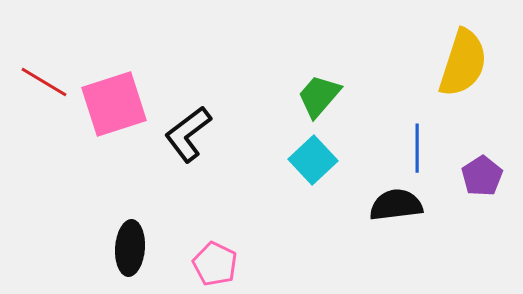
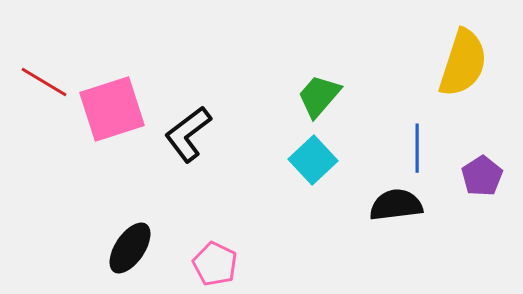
pink square: moved 2 px left, 5 px down
black ellipse: rotated 30 degrees clockwise
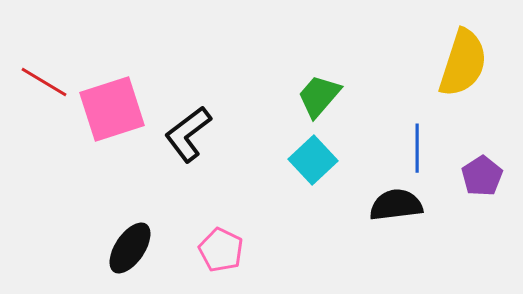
pink pentagon: moved 6 px right, 14 px up
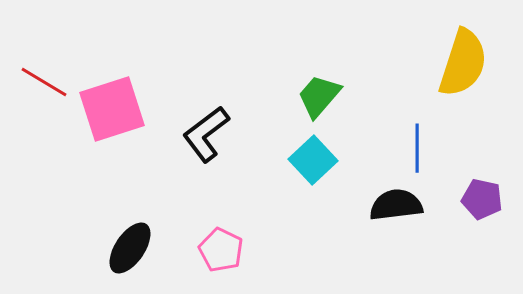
black L-shape: moved 18 px right
purple pentagon: moved 23 px down; rotated 27 degrees counterclockwise
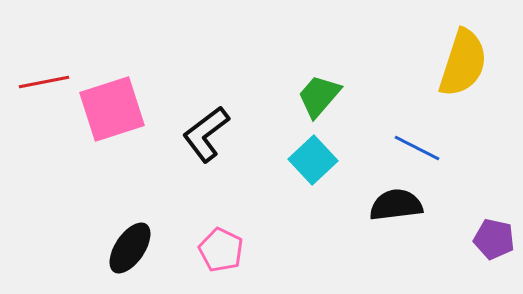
red line: rotated 42 degrees counterclockwise
blue line: rotated 63 degrees counterclockwise
purple pentagon: moved 12 px right, 40 px down
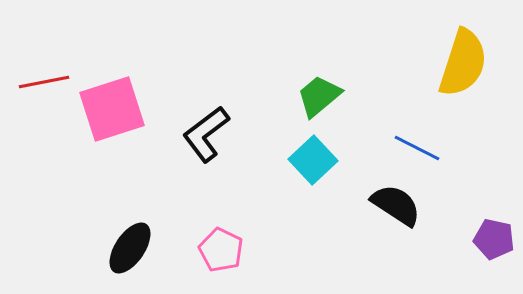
green trapezoid: rotated 9 degrees clockwise
black semicircle: rotated 40 degrees clockwise
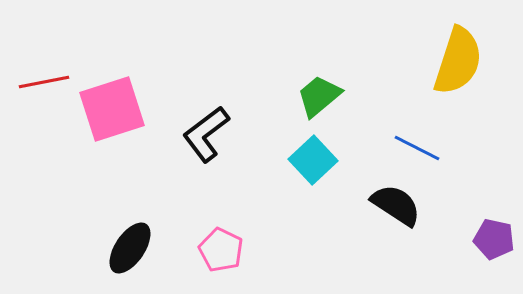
yellow semicircle: moved 5 px left, 2 px up
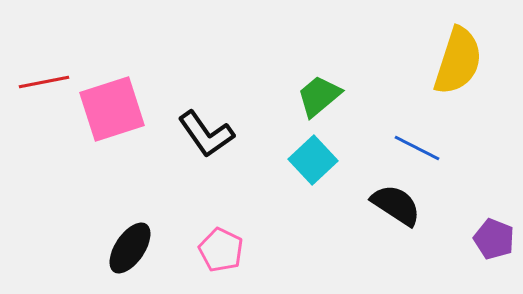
black L-shape: rotated 88 degrees counterclockwise
purple pentagon: rotated 9 degrees clockwise
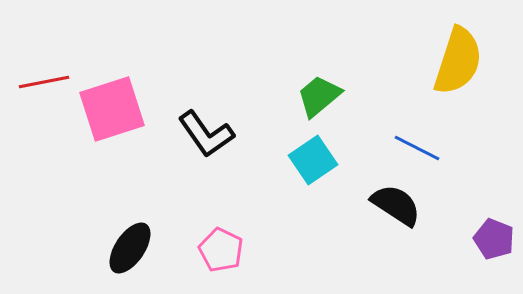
cyan square: rotated 9 degrees clockwise
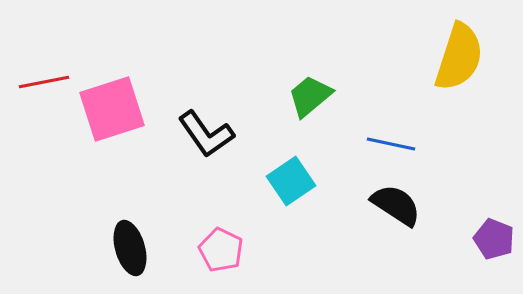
yellow semicircle: moved 1 px right, 4 px up
green trapezoid: moved 9 px left
blue line: moved 26 px left, 4 px up; rotated 15 degrees counterclockwise
cyan square: moved 22 px left, 21 px down
black ellipse: rotated 50 degrees counterclockwise
